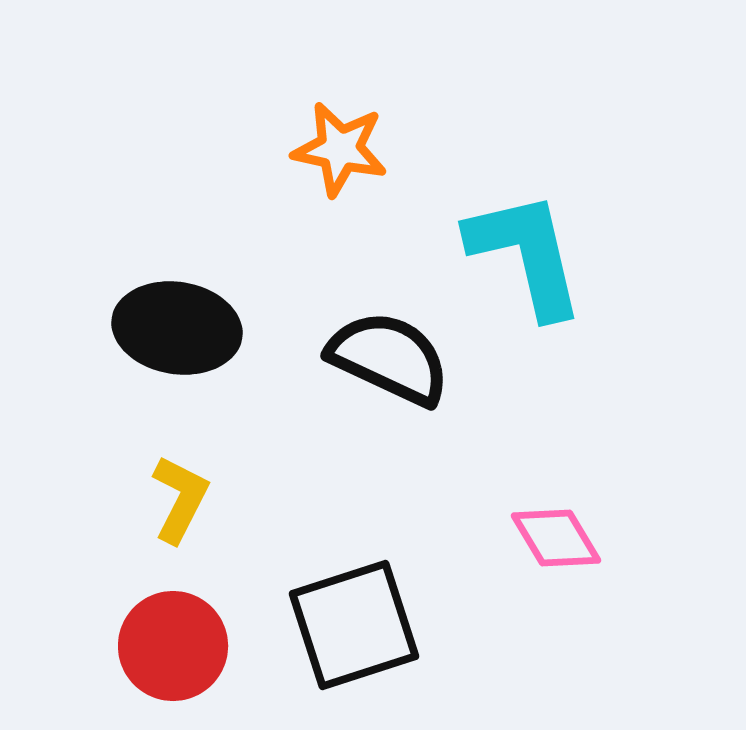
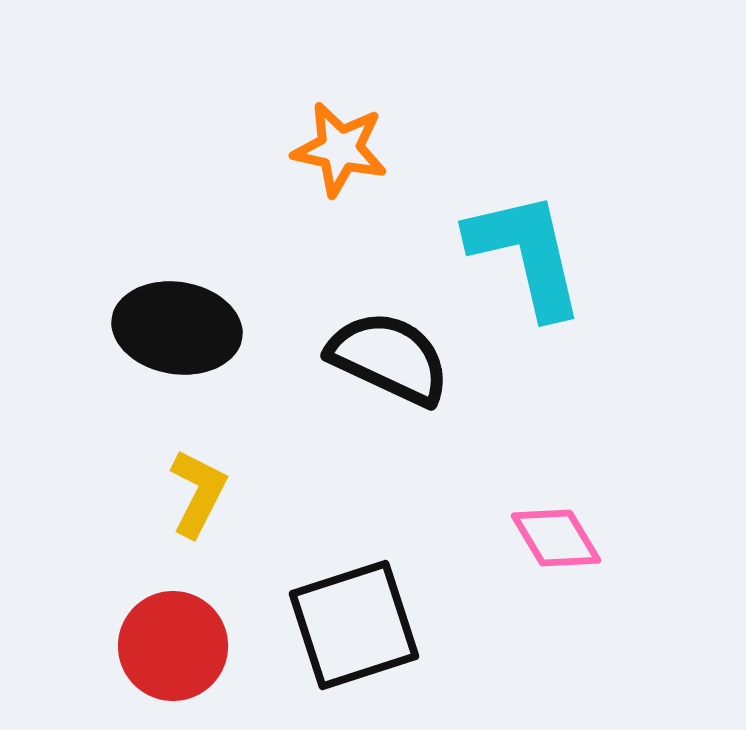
yellow L-shape: moved 18 px right, 6 px up
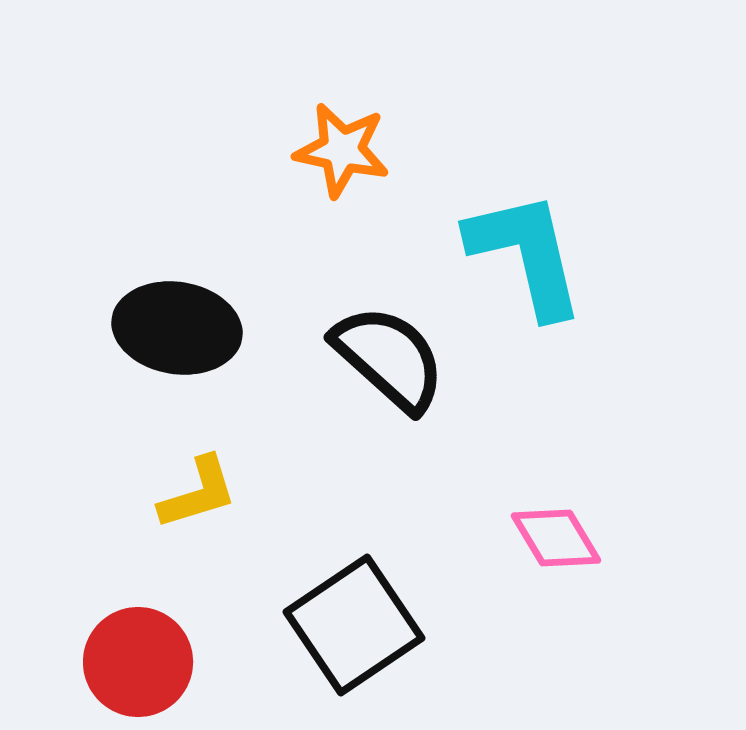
orange star: moved 2 px right, 1 px down
black semicircle: rotated 17 degrees clockwise
yellow L-shape: rotated 46 degrees clockwise
black square: rotated 16 degrees counterclockwise
red circle: moved 35 px left, 16 px down
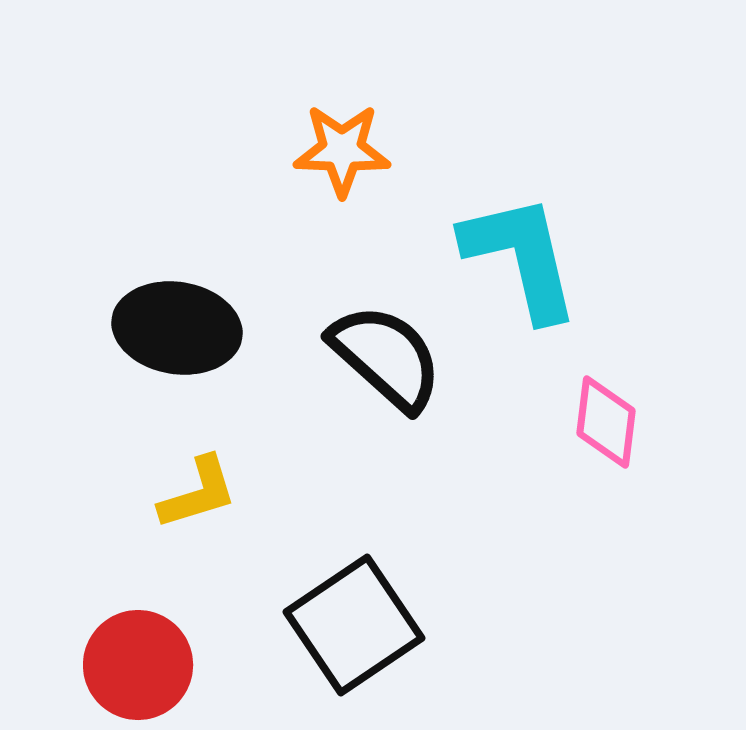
orange star: rotated 10 degrees counterclockwise
cyan L-shape: moved 5 px left, 3 px down
black semicircle: moved 3 px left, 1 px up
pink diamond: moved 50 px right, 116 px up; rotated 38 degrees clockwise
red circle: moved 3 px down
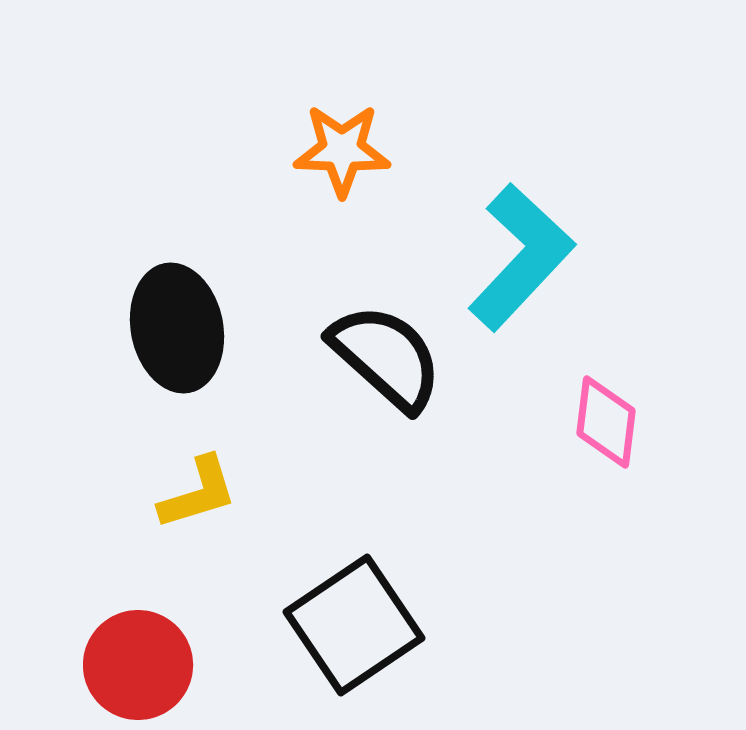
cyan L-shape: rotated 56 degrees clockwise
black ellipse: rotated 70 degrees clockwise
